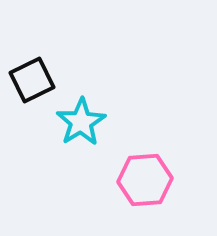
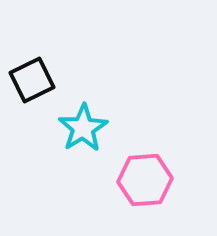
cyan star: moved 2 px right, 6 px down
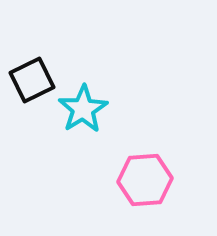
cyan star: moved 19 px up
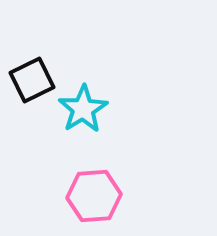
pink hexagon: moved 51 px left, 16 px down
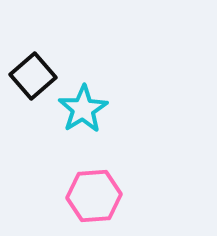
black square: moved 1 px right, 4 px up; rotated 15 degrees counterclockwise
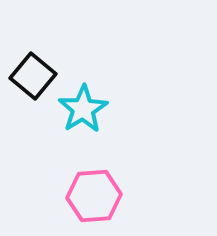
black square: rotated 9 degrees counterclockwise
